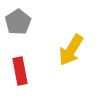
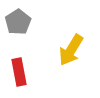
red rectangle: moved 1 px left, 1 px down
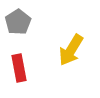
red rectangle: moved 4 px up
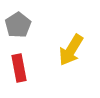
gray pentagon: moved 3 px down
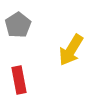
red rectangle: moved 12 px down
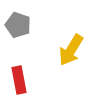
gray pentagon: rotated 20 degrees counterclockwise
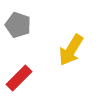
red rectangle: moved 2 px up; rotated 56 degrees clockwise
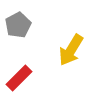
gray pentagon: rotated 25 degrees clockwise
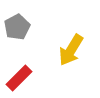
gray pentagon: moved 1 px left, 2 px down
